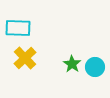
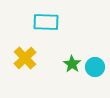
cyan rectangle: moved 28 px right, 6 px up
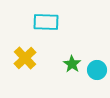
cyan circle: moved 2 px right, 3 px down
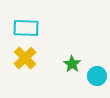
cyan rectangle: moved 20 px left, 6 px down
cyan circle: moved 6 px down
